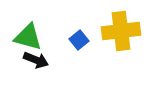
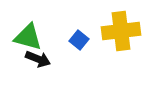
blue square: rotated 12 degrees counterclockwise
black arrow: moved 2 px right, 1 px up
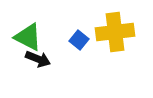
yellow cross: moved 6 px left, 1 px down
green triangle: rotated 12 degrees clockwise
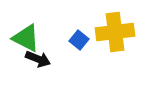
green triangle: moved 2 px left, 1 px down
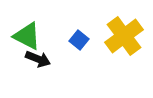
yellow cross: moved 9 px right, 4 px down; rotated 30 degrees counterclockwise
green triangle: moved 1 px right, 2 px up
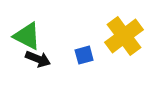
blue square: moved 5 px right, 15 px down; rotated 36 degrees clockwise
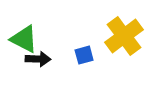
green triangle: moved 3 px left, 3 px down
black arrow: rotated 20 degrees counterclockwise
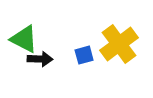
yellow cross: moved 5 px left, 8 px down
black arrow: moved 2 px right
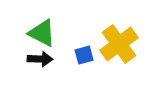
green triangle: moved 18 px right, 6 px up
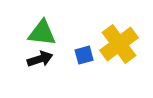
green triangle: rotated 20 degrees counterclockwise
black arrow: rotated 20 degrees counterclockwise
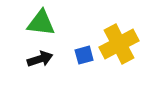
green triangle: moved 1 px left, 10 px up
yellow cross: rotated 9 degrees clockwise
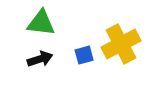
yellow cross: moved 2 px right
